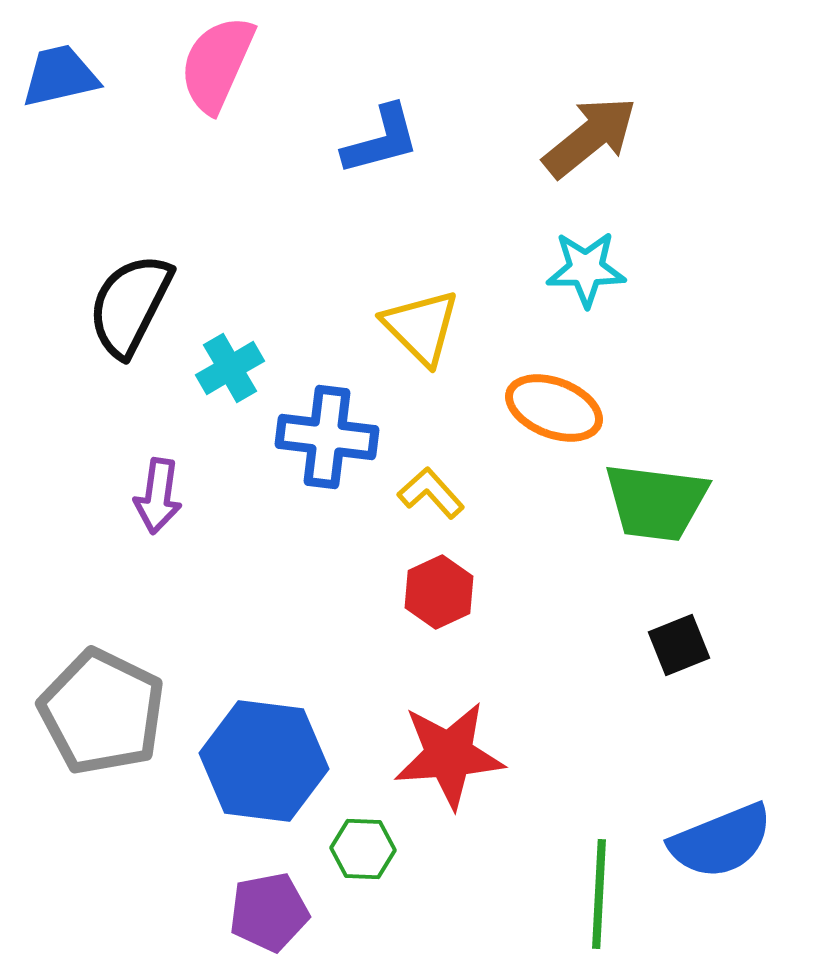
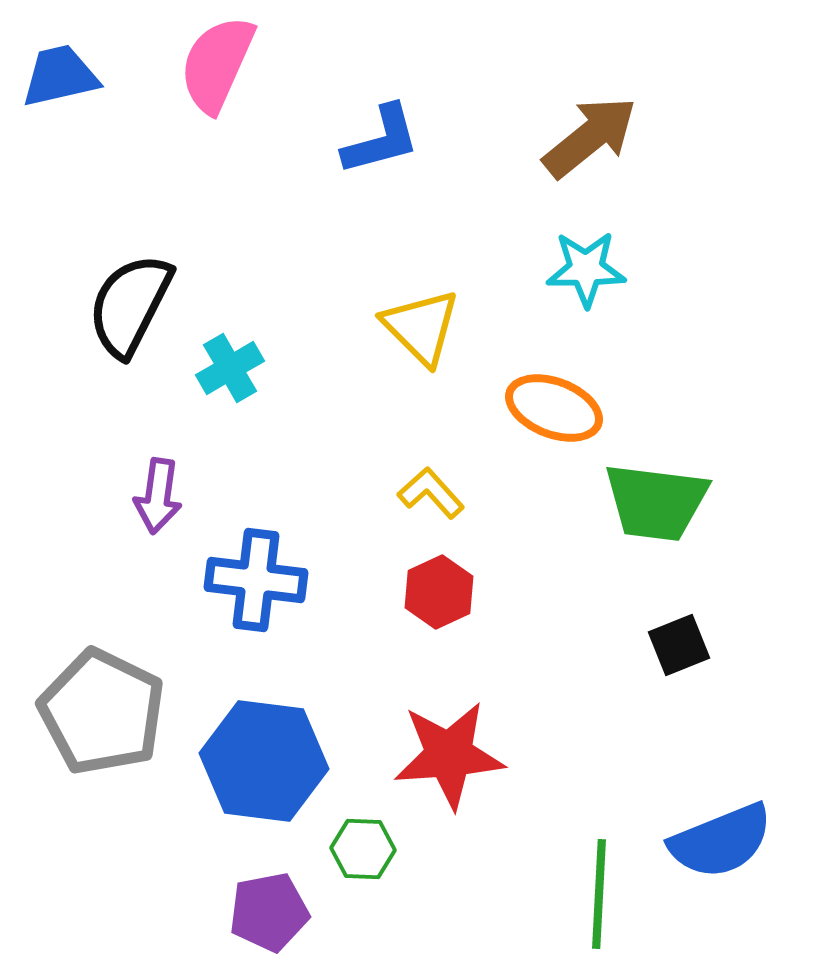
blue cross: moved 71 px left, 143 px down
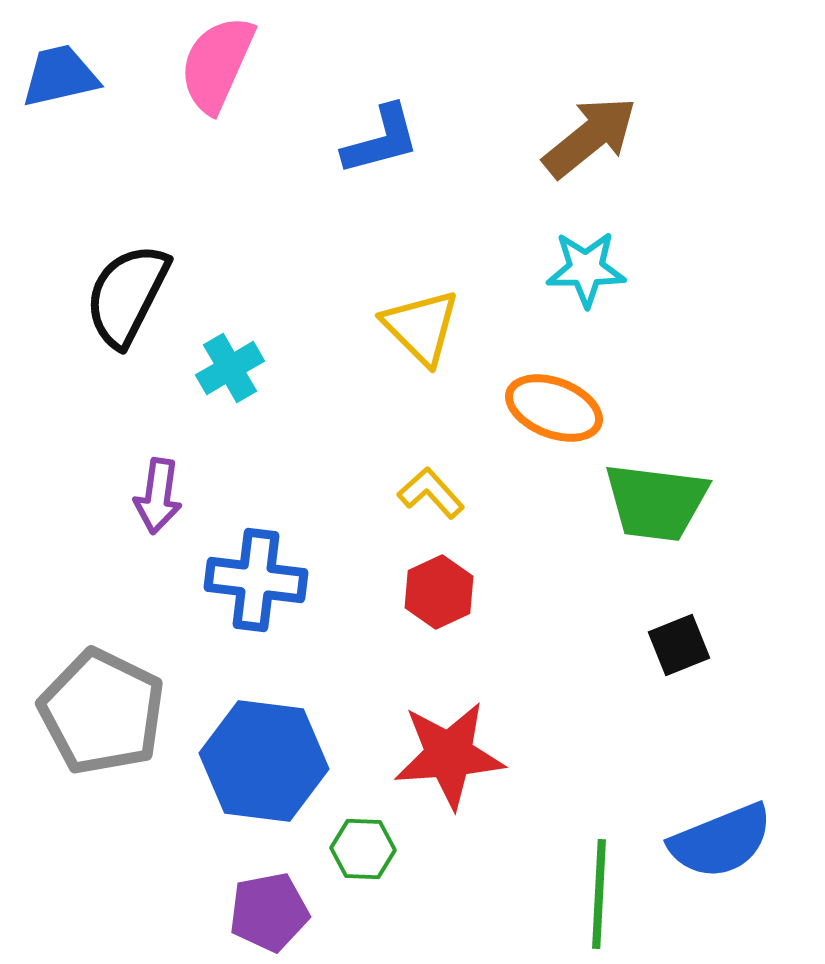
black semicircle: moved 3 px left, 10 px up
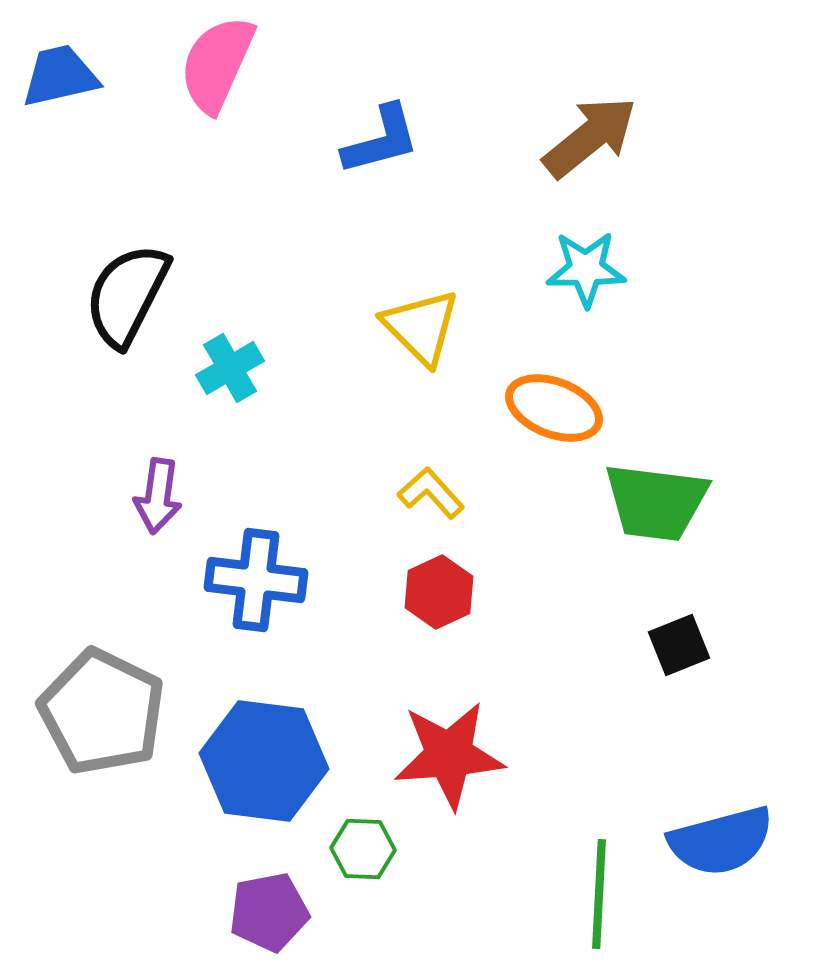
blue semicircle: rotated 7 degrees clockwise
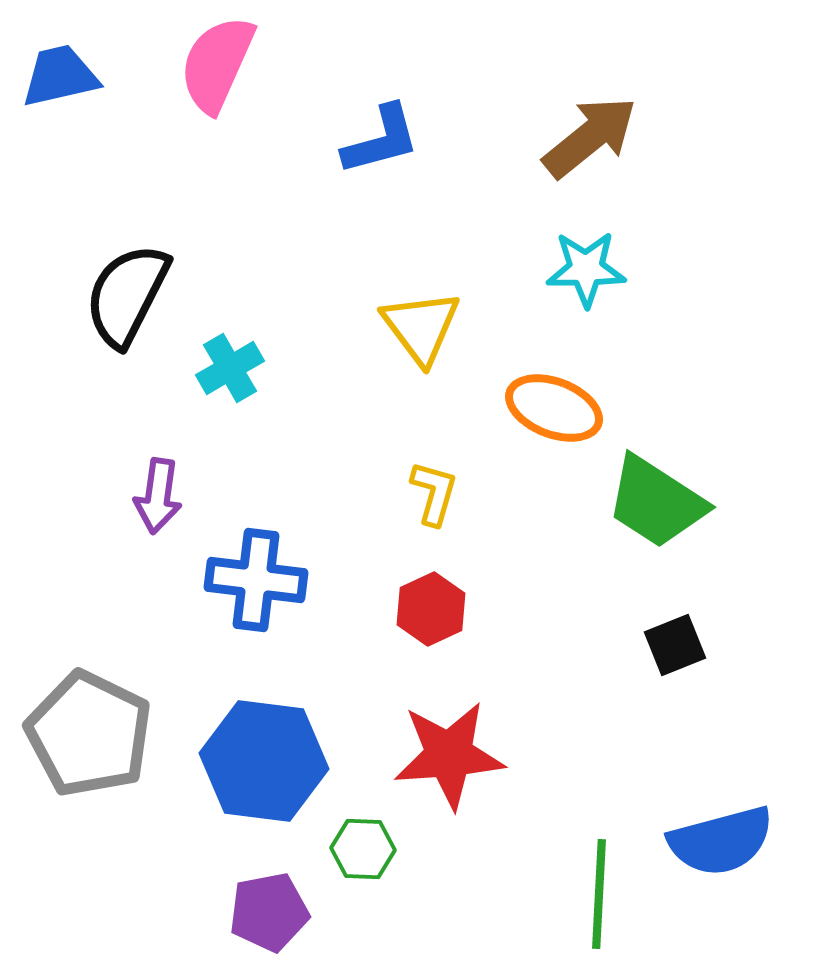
yellow triangle: rotated 8 degrees clockwise
yellow L-shape: moved 3 px right; rotated 58 degrees clockwise
green trapezoid: rotated 26 degrees clockwise
red hexagon: moved 8 px left, 17 px down
black square: moved 4 px left
gray pentagon: moved 13 px left, 22 px down
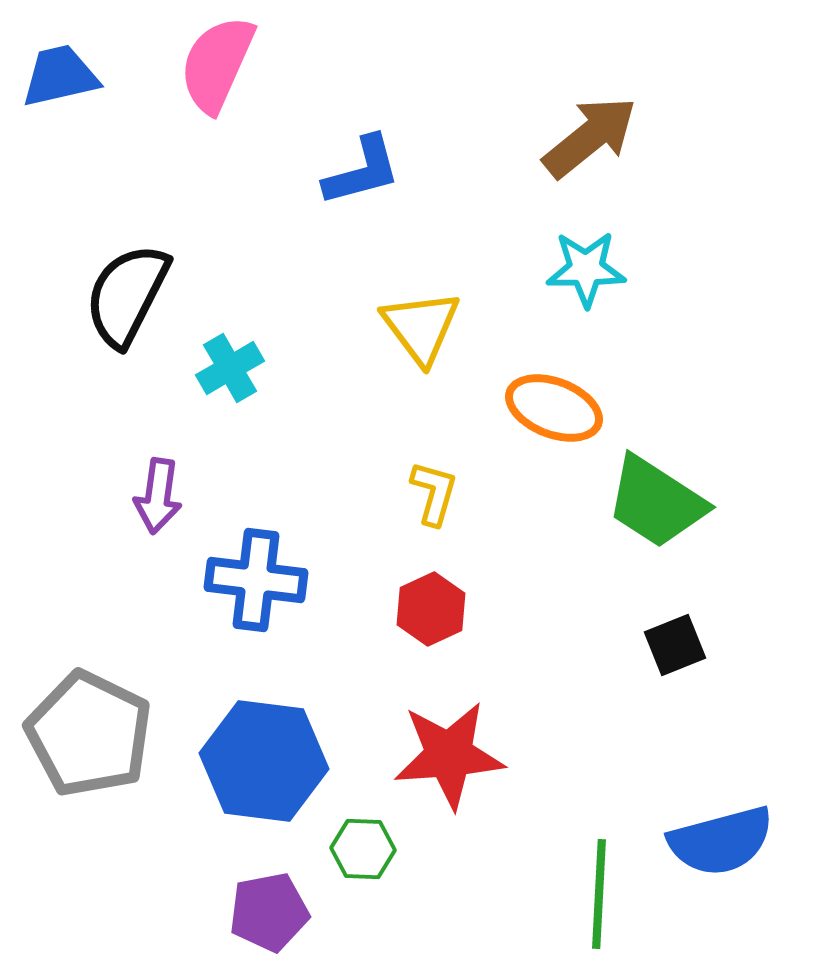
blue L-shape: moved 19 px left, 31 px down
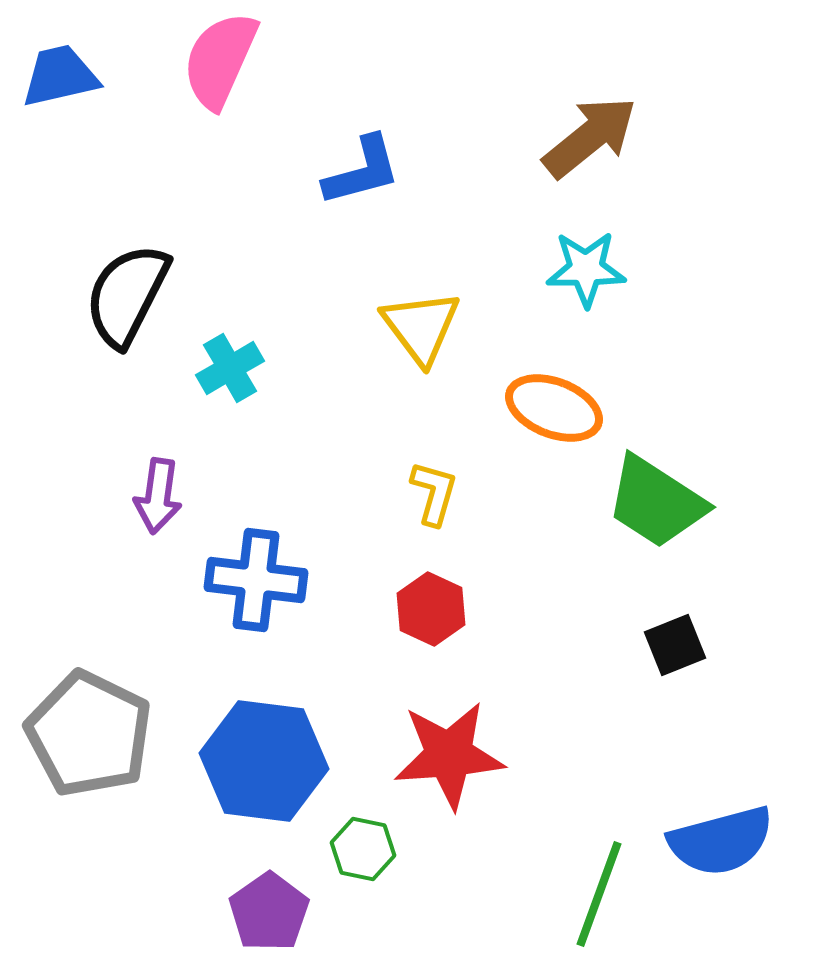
pink semicircle: moved 3 px right, 4 px up
red hexagon: rotated 10 degrees counterclockwise
green hexagon: rotated 10 degrees clockwise
green line: rotated 17 degrees clockwise
purple pentagon: rotated 24 degrees counterclockwise
